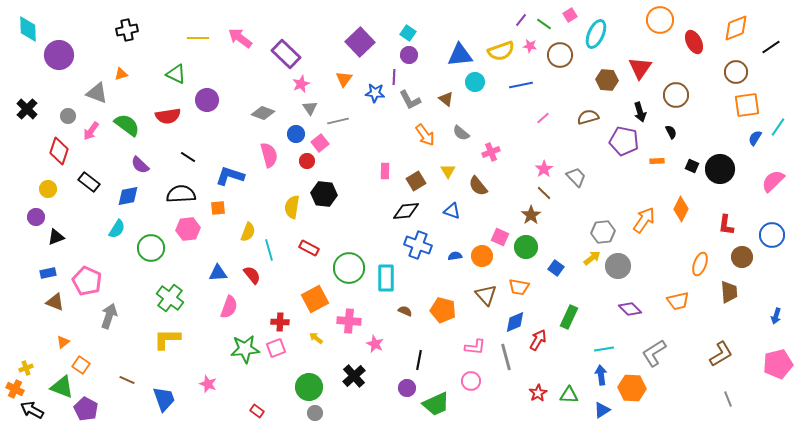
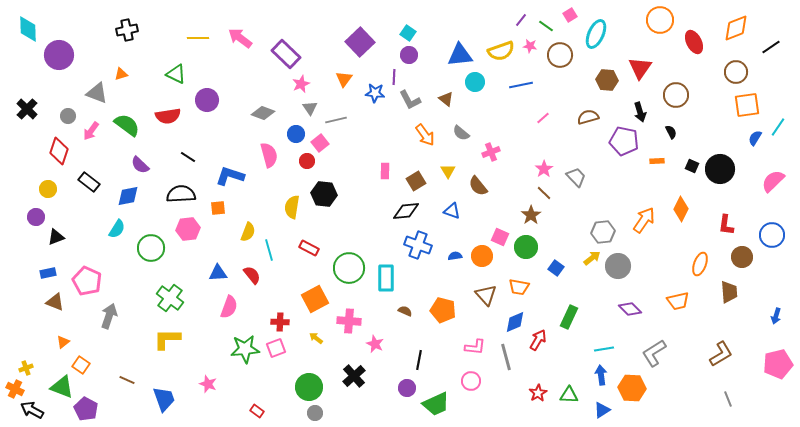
green line at (544, 24): moved 2 px right, 2 px down
gray line at (338, 121): moved 2 px left, 1 px up
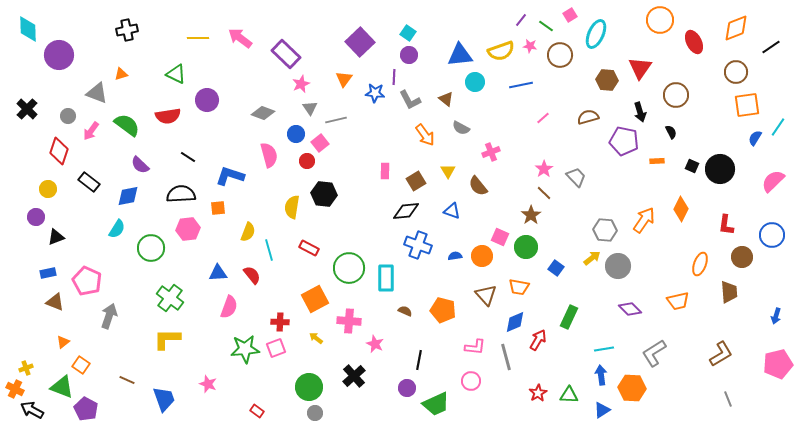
gray semicircle at (461, 133): moved 5 px up; rotated 12 degrees counterclockwise
gray hexagon at (603, 232): moved 2 px right, 2 px up; rotated 10 degrees clockwise
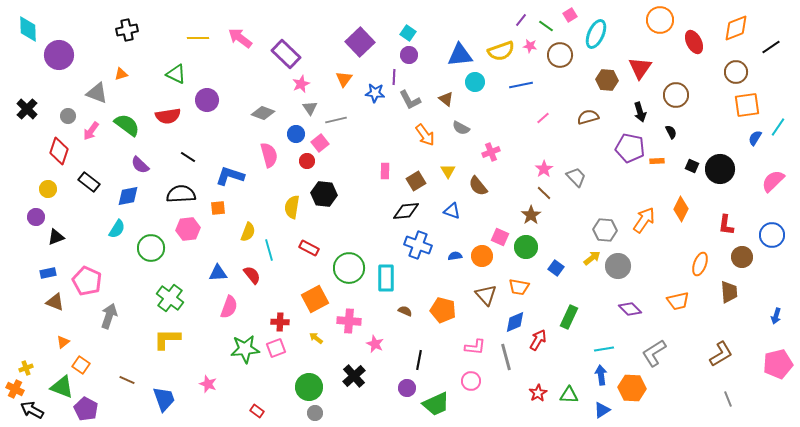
purple pentagon at (624, 141): moved 6 px right, 7 px down
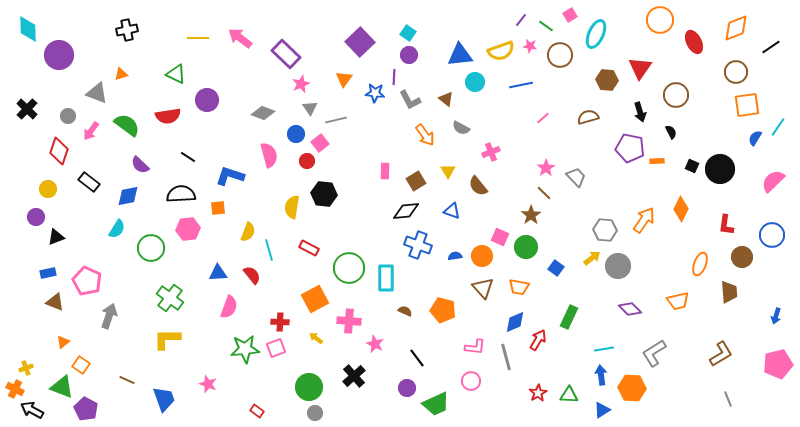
pink star at (544, 169): moved 2 px right, 1 px up
brown triangle at (486, 295): moved 3 px left, 7 px up
black line at (419, 360): moved 2 px left, 2 px up; rotated 48 degrees counterclockwise
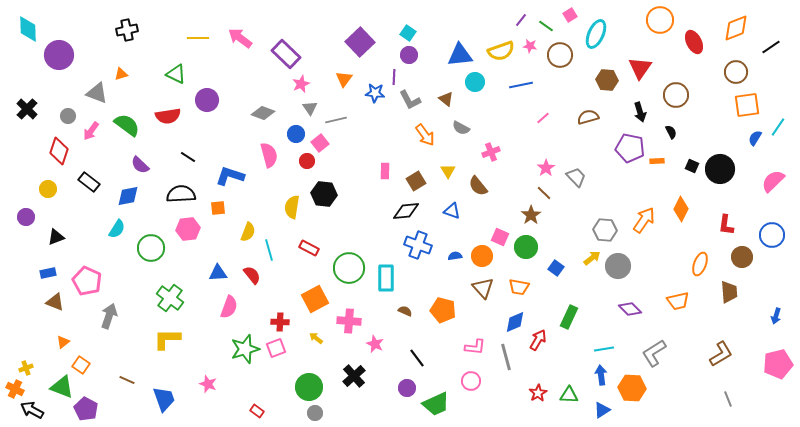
purple circle at (36, 217): moved 10 px left
green star at (245, 349): rotated 12 degrees counterclockwise
